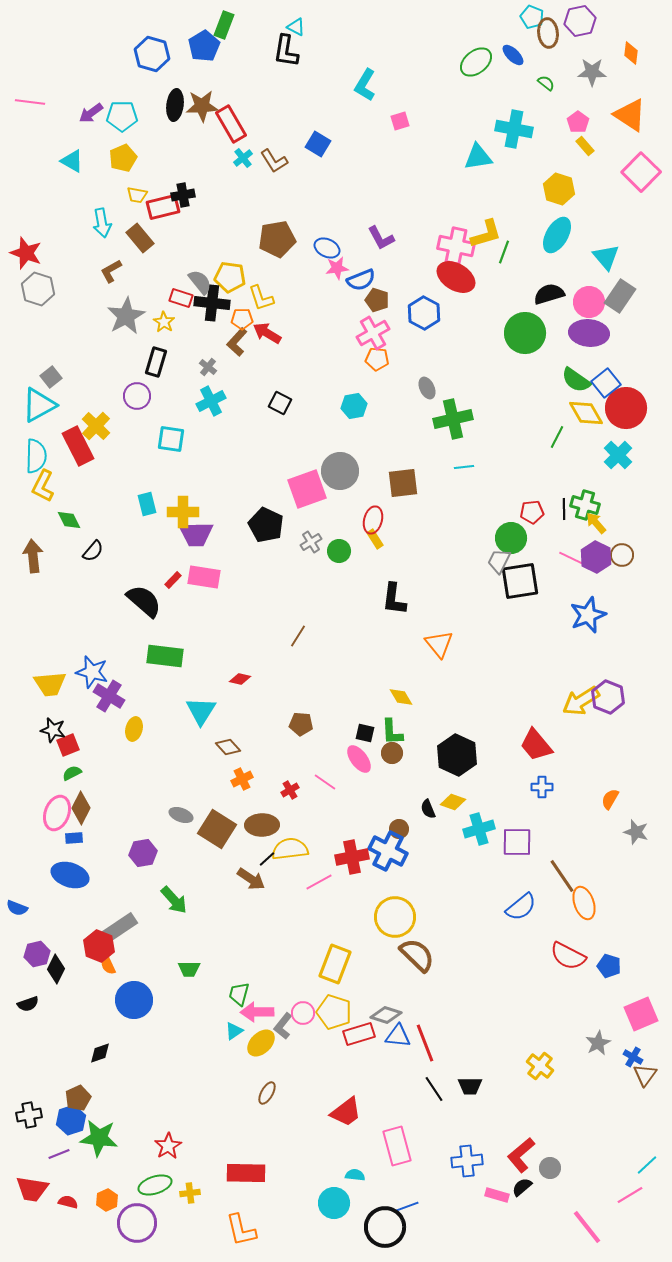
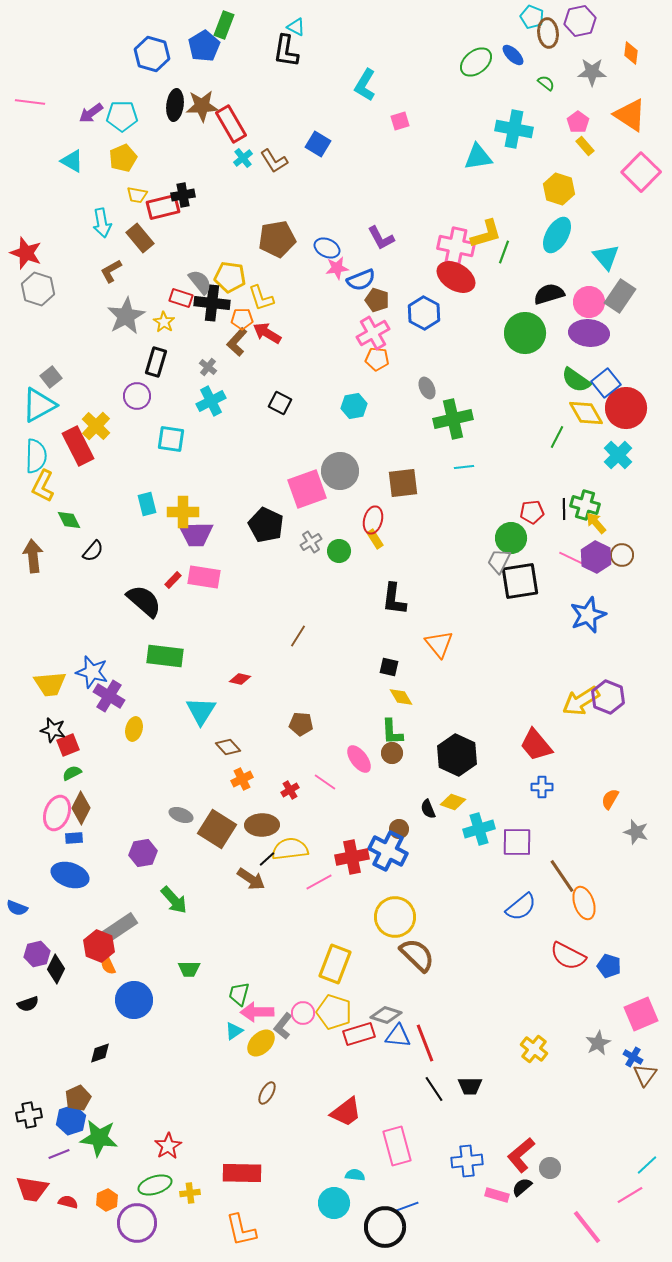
black square at (365, 733): moved 24 px right, 66 px up
yellow cross at (540, 1066): moved 6 px left, 17 px up
red rectangle at (246, 1173): moved 4 px left
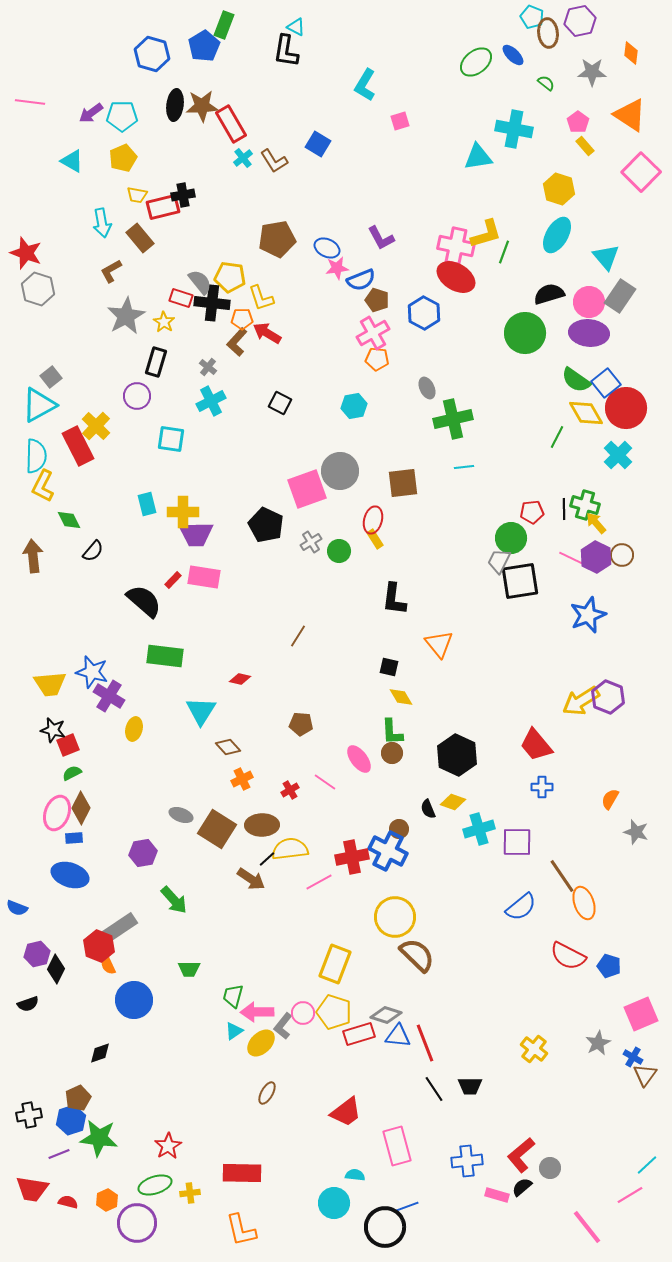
green trapezoid at (239, 994): moved 6 px left, 2 px down
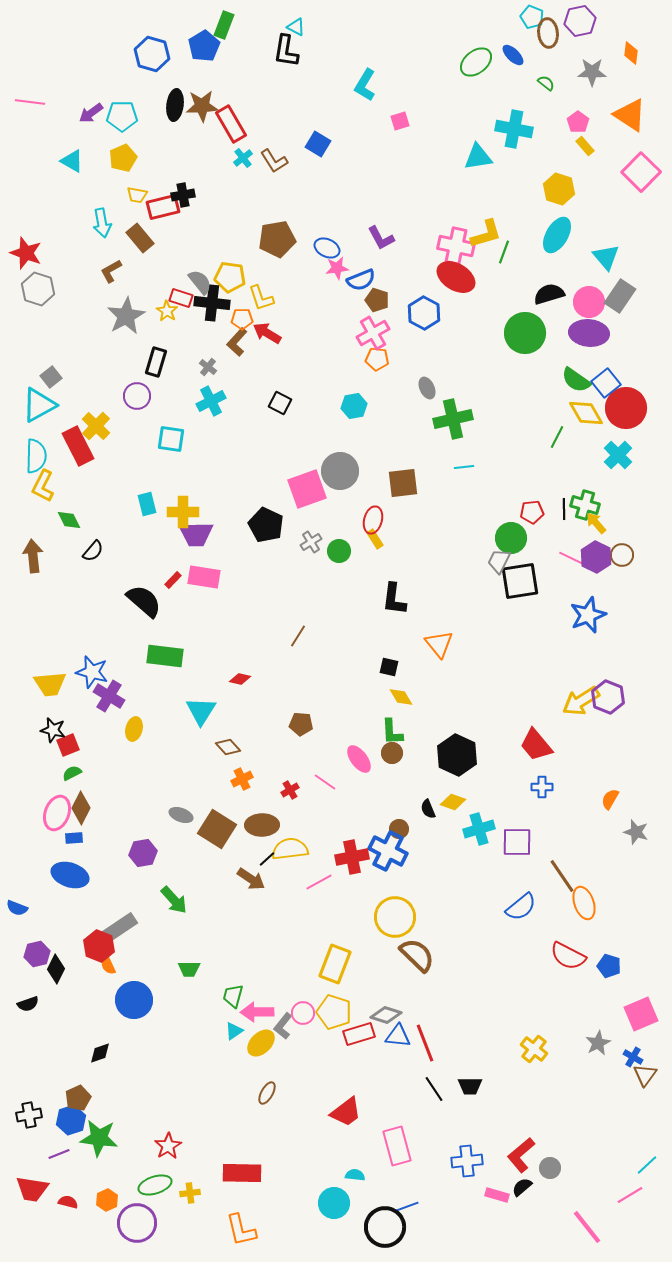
yellow star at (164, 322): moved 3 px right, 11 px up
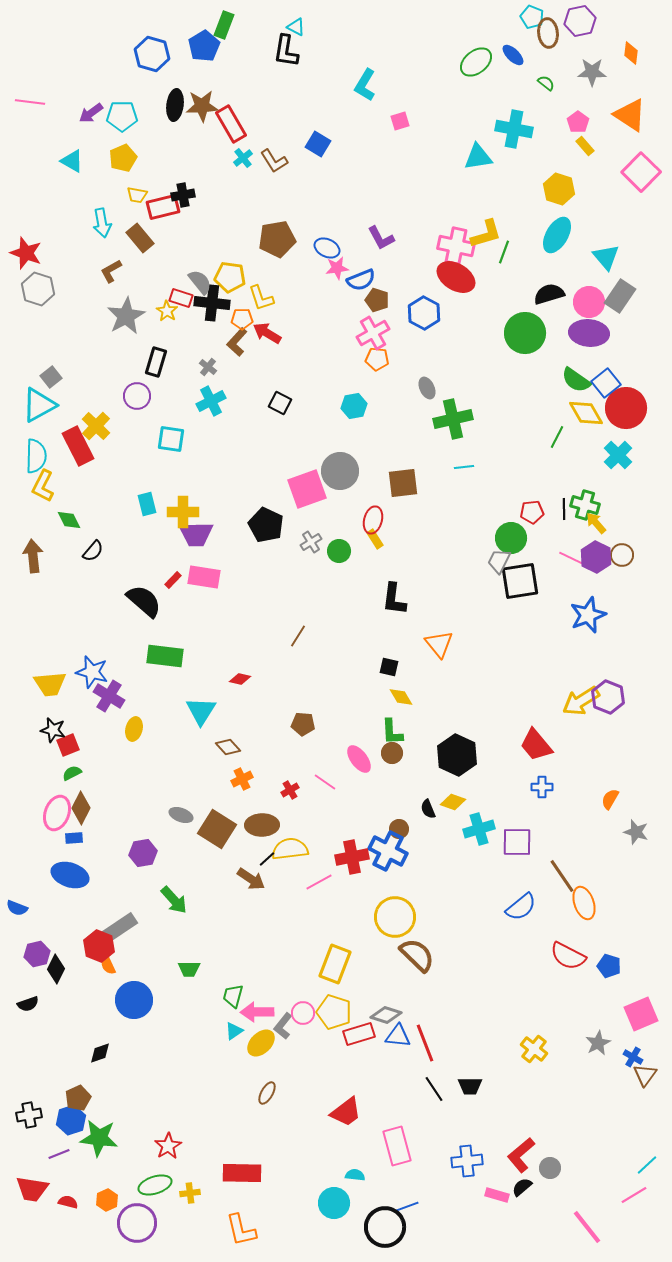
brown pentagon at (301, 724): moved 2 px right
pink line at (630, 1195): moved 4 px right
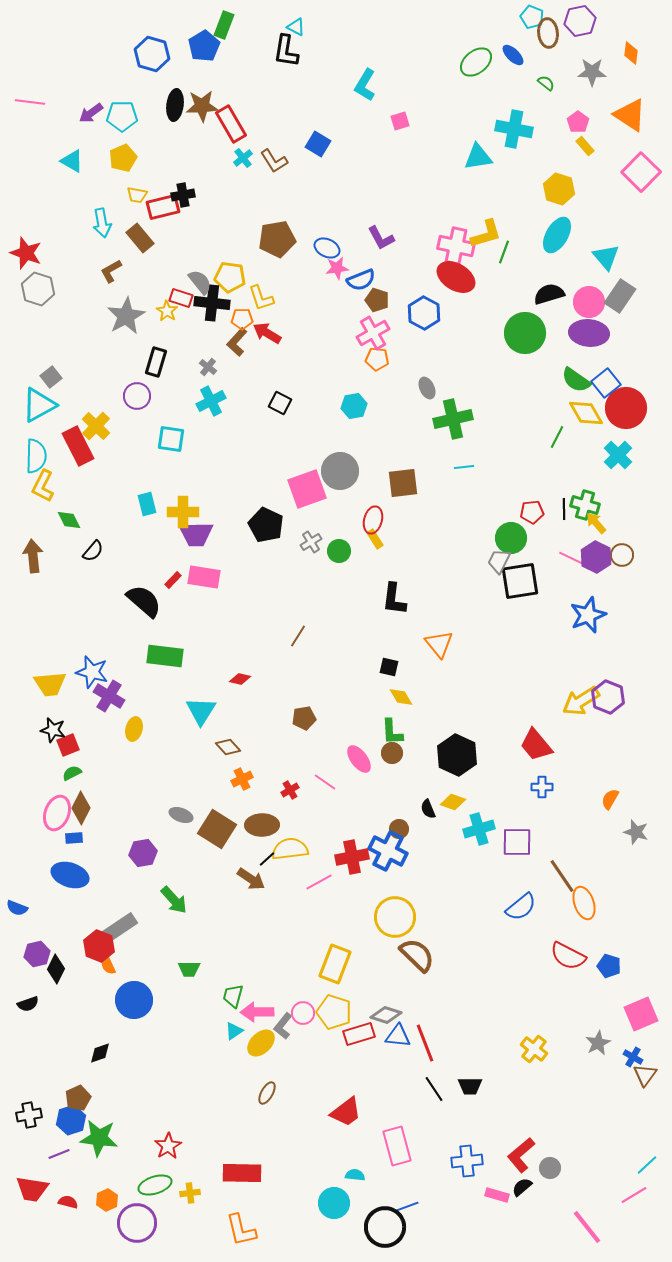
brown pentagon at (303, 724): moved 1 px right, 6 px up; rotated 15 degrees counterclockwise
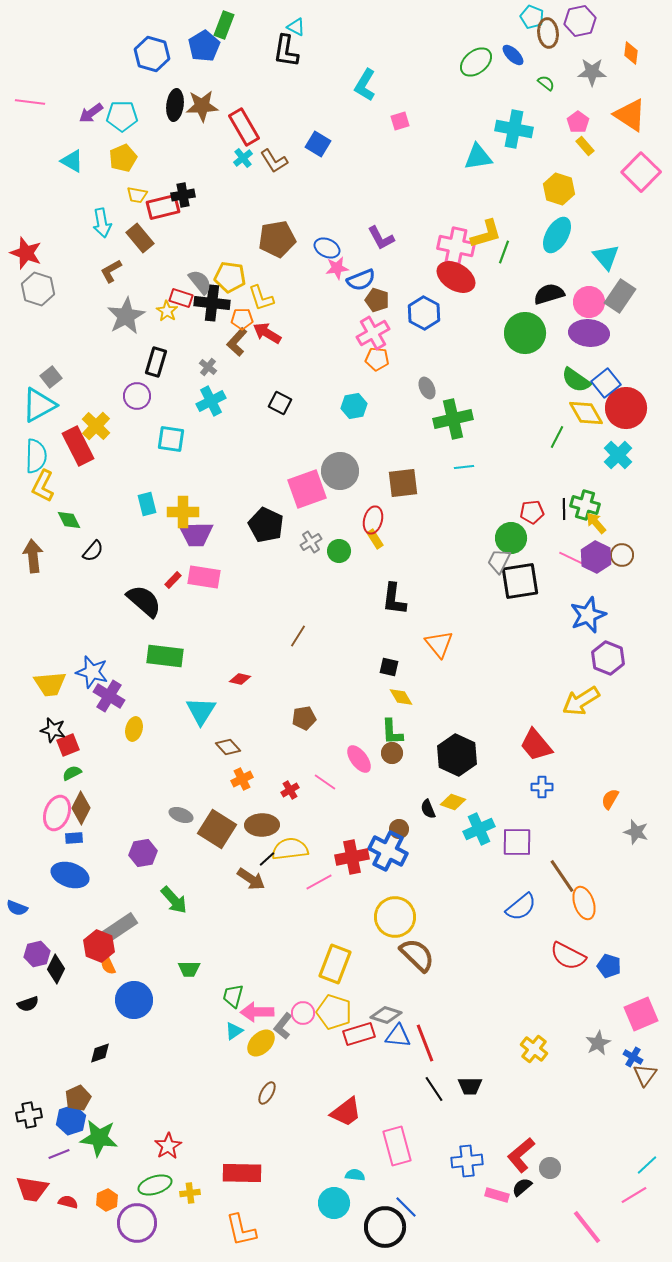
red rectangle at (231, 124): moved 13 px right, 3 px down
purple hexagon at (608, 697): moved 39 px up
cyan cross at (479, 829): rotated 8 degrees counterclockwise
blue line at (406, 1207): rotated 65 degrees clockwise
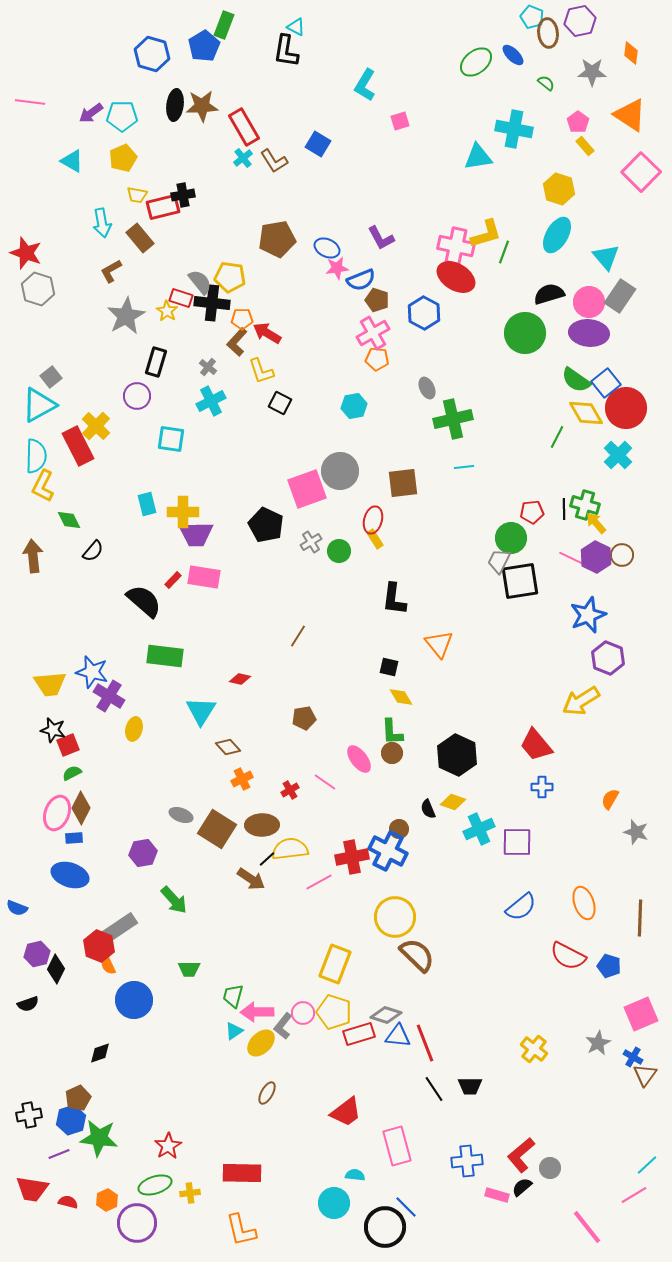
yellow L-shape at (261, 298): moved 73 px down
brown line at (562, 876): moved 78 px right, 42 px down; rotated 36 degrees clockwise
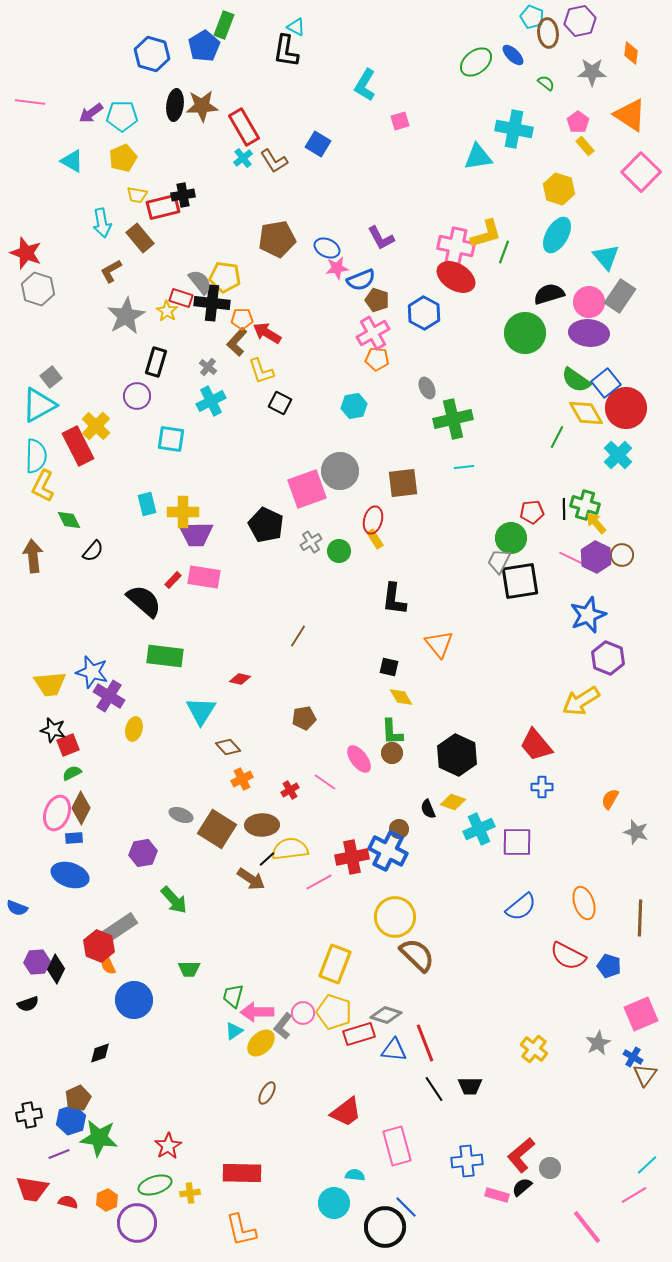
yellow pentagon at (230, 277): moved 5 px left
purple hexagon at (37, 954): moved 8 px down; rotated 10 degrees clockwise
blue triangle at (398, 1036): moved 4 px left, 14 px down
